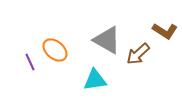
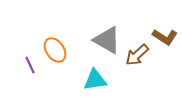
brown L-shape: moved 6 px down
orange ellipse: rotated 15 degrees clockwise
brown arrow: moved 1 px left, 1 px down
purple line: moved 3 px down
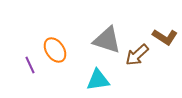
gray triangle: rotated 12 degrees counterclockwise
cyan triangle: moved 3 px right
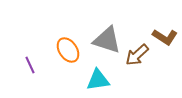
orange ellipse: moved 13 px right
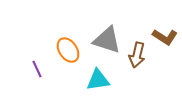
brown arrow: rotated 35 degrees counterclockwise
purple line: moved 7 px right, 4 px down
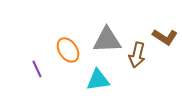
gray triangle: rotated 20 degrees counterclockwise
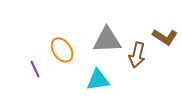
orange ellipse: moved 6 px left
purple line: moved 2 px left
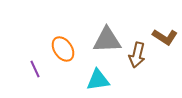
orange ellipse: moved 1 px right, 1 px up
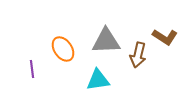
gray triangle: moved 1 px left, 1 px down
brown arrow: moved 1 px right
purple line: moved 3 px left; rotated 18 degrees clockwise
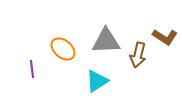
orange ellipse: rotated 15 degrees counterclockwise
cyan triangle: moved 1 px left, 1 px down; rotated 25 degrees counterclockwise
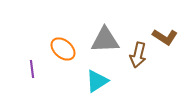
gray triangle: moved 1 px left, 1 px up
